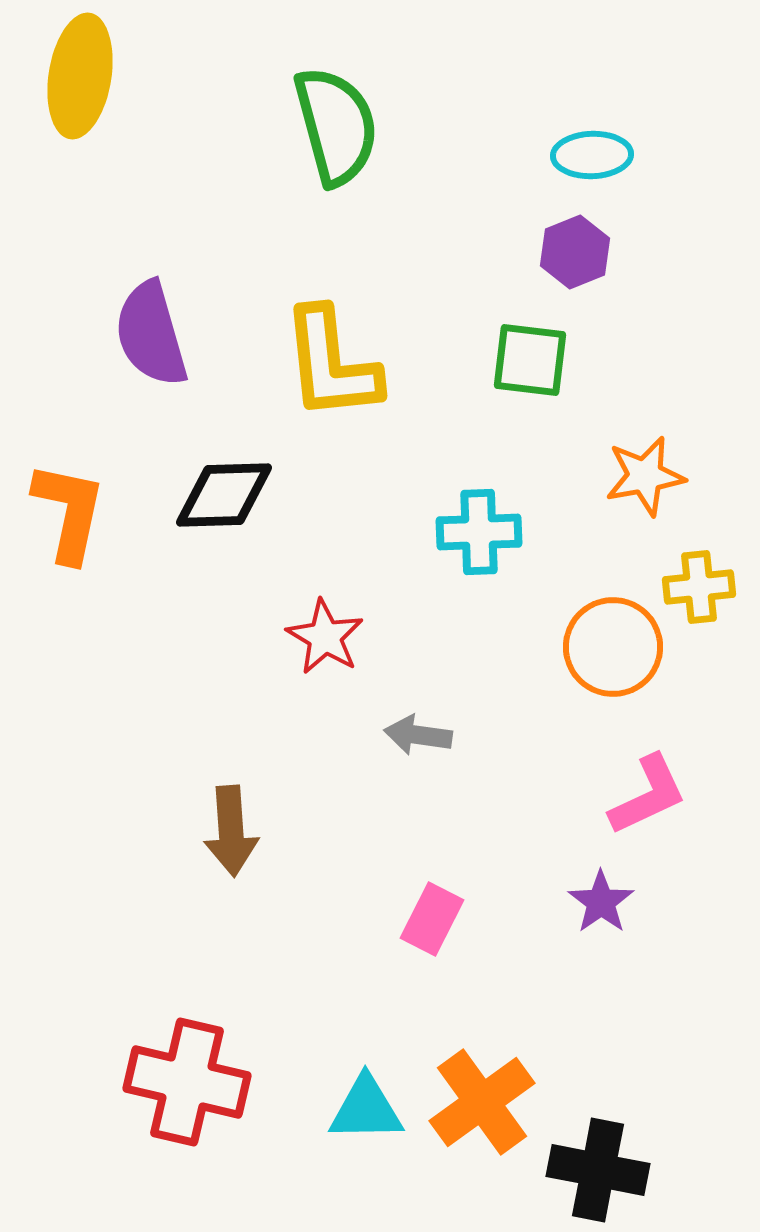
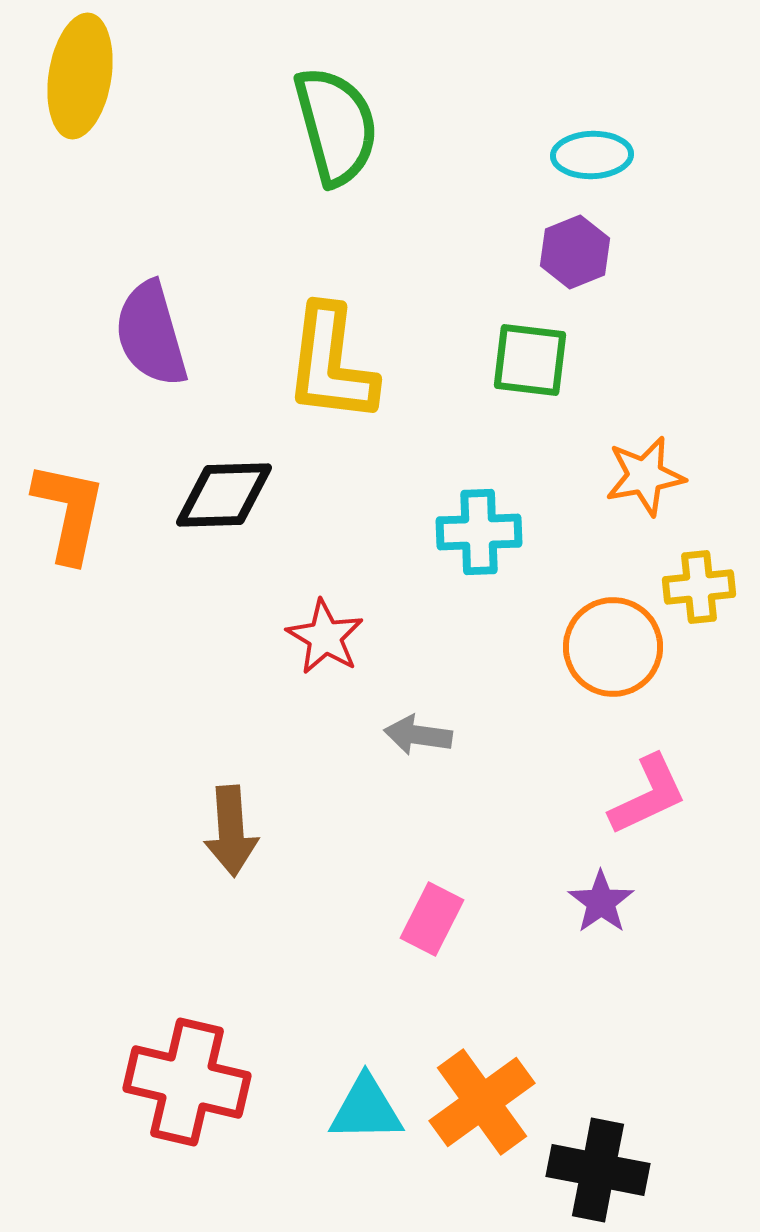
yellow L-shape: rotated 13 degrees clockwise
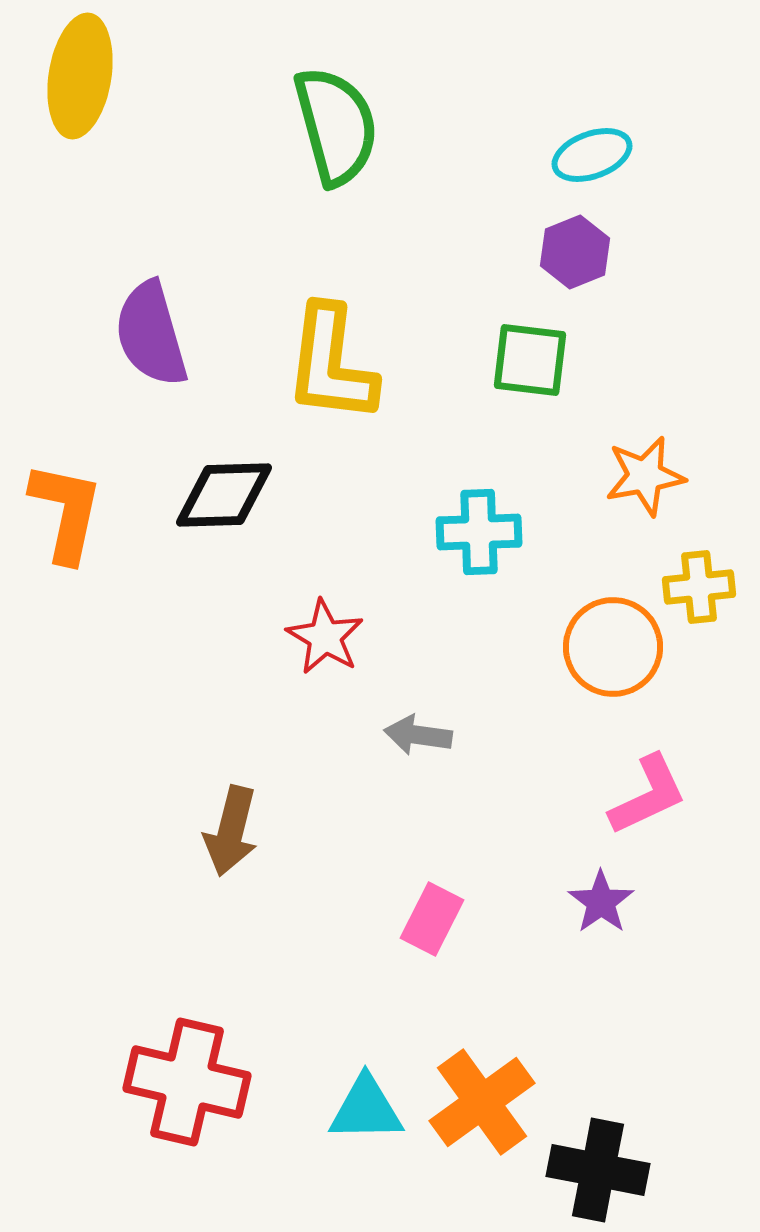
cyan ellipse: rotated 18 degrees counterclockwise
orange L-shape: moved 3 px left
brown arrow: rotated 18 degrees clockwise
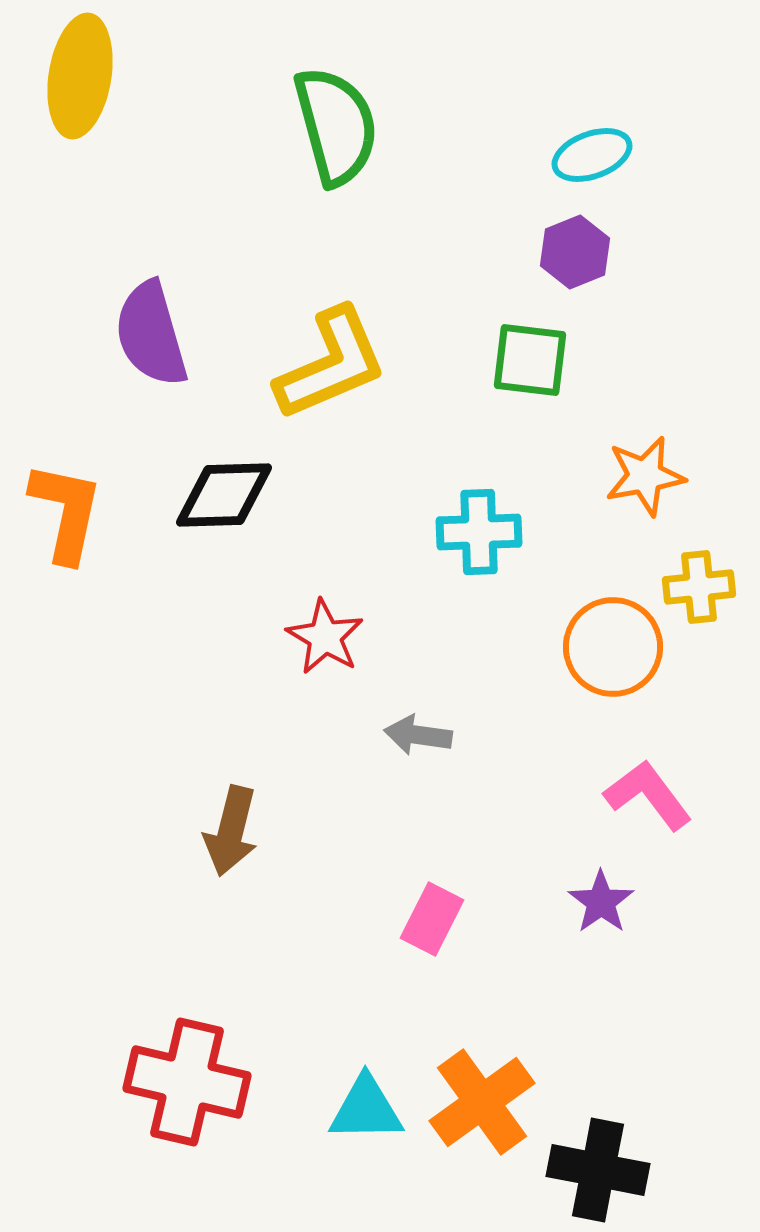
yellow L-shape: rotated 120 degrees counterclockwise
pink L-shape: rotated 102 degrees counterclockwise
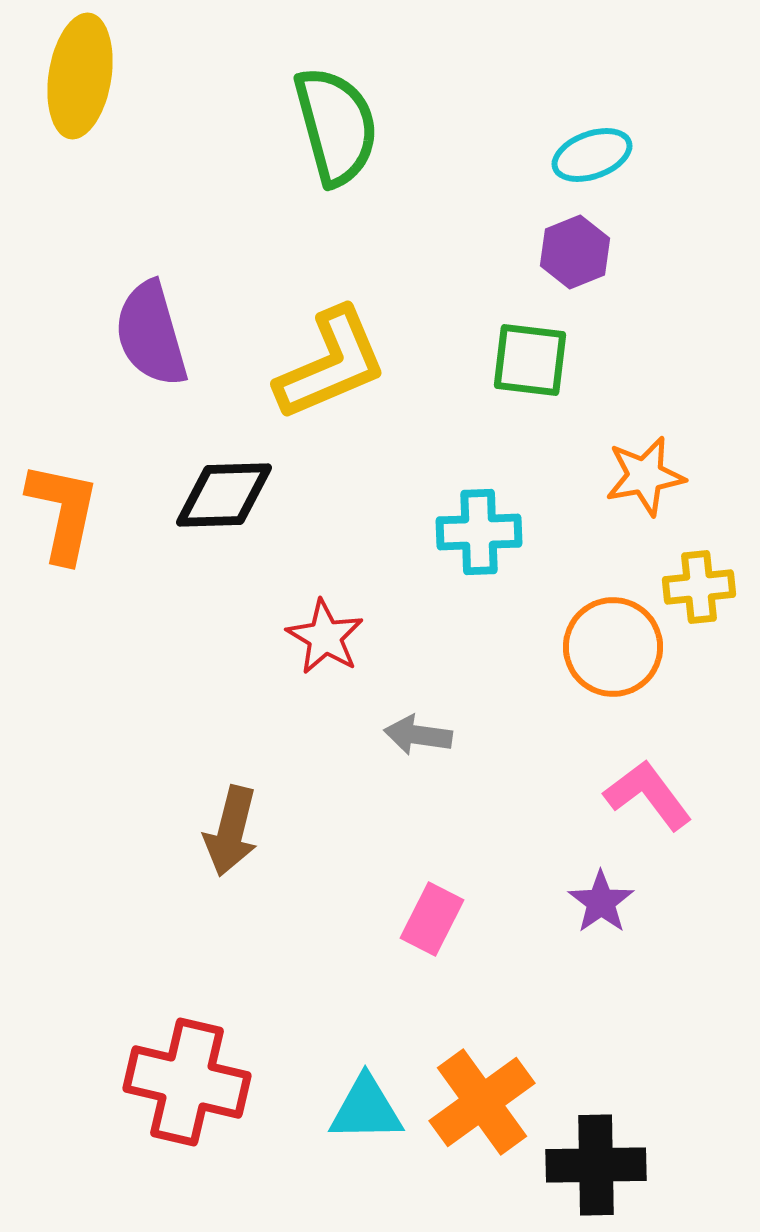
orange L-shape: moved 3 px left
black cross: moved 2 px left, 5 px up; rotated 12 degrees counterclockwise
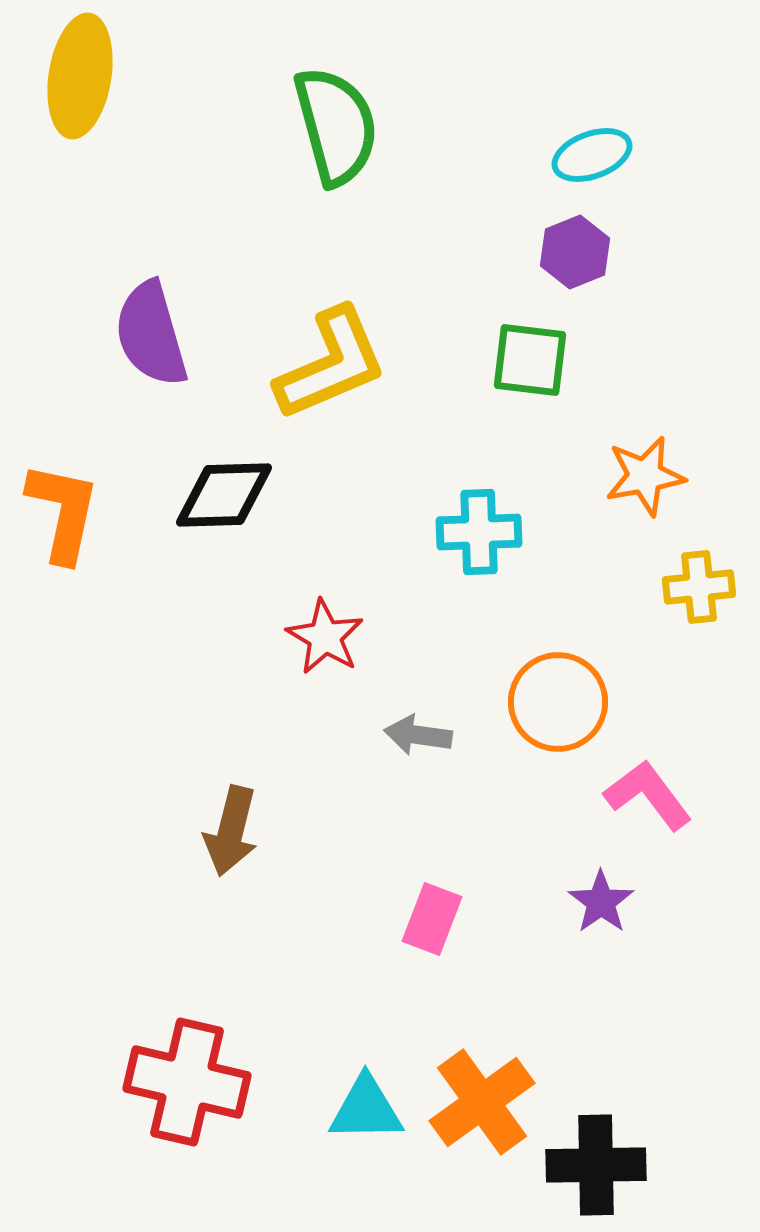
orange circle: moved 55 px left, 55 px down
pink rectangle: rotated 6 degrees counterclockwise
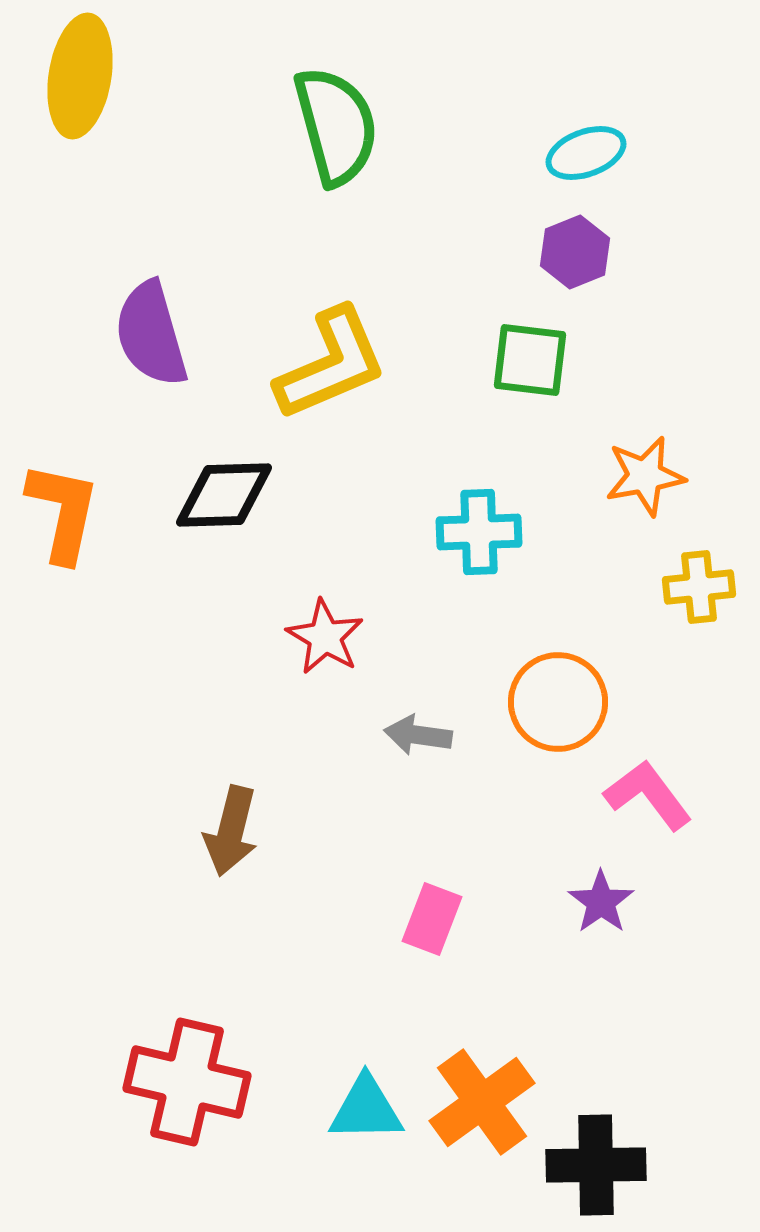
cyan ellipse: moved 6 px left, 2 px up
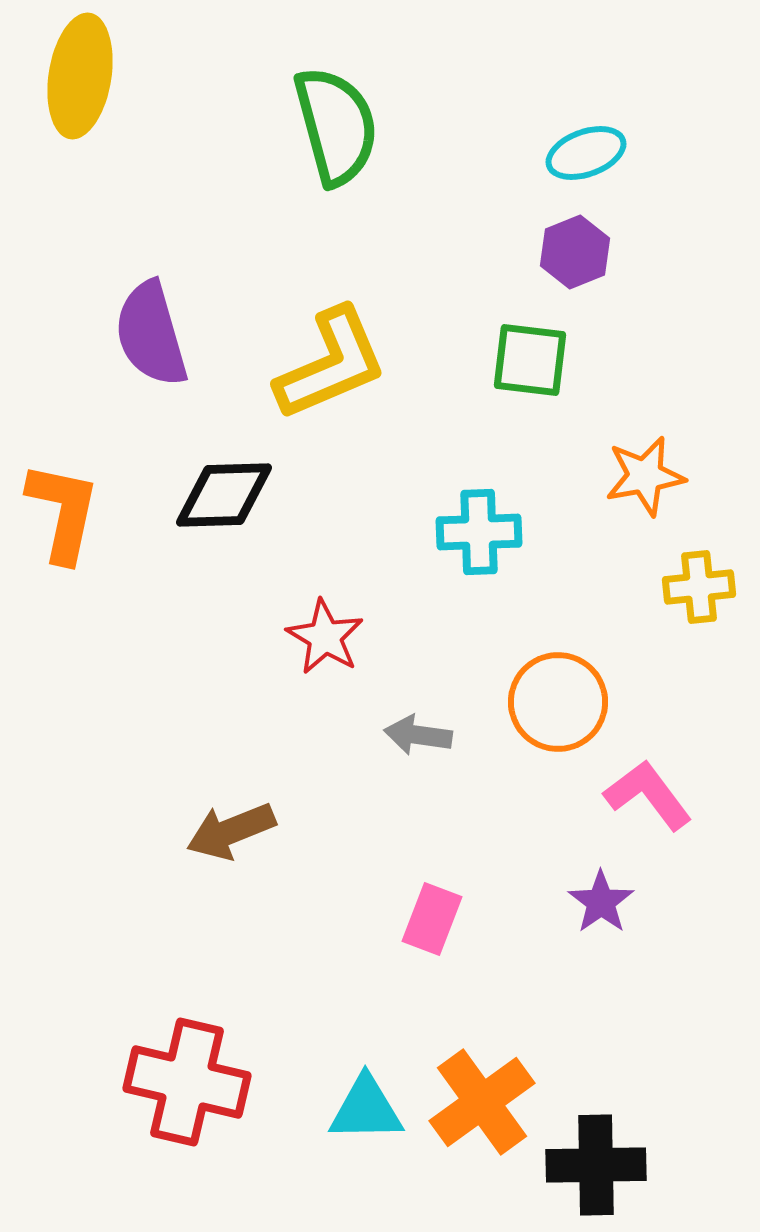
brown arrow: rotated 54 degrees clockwise
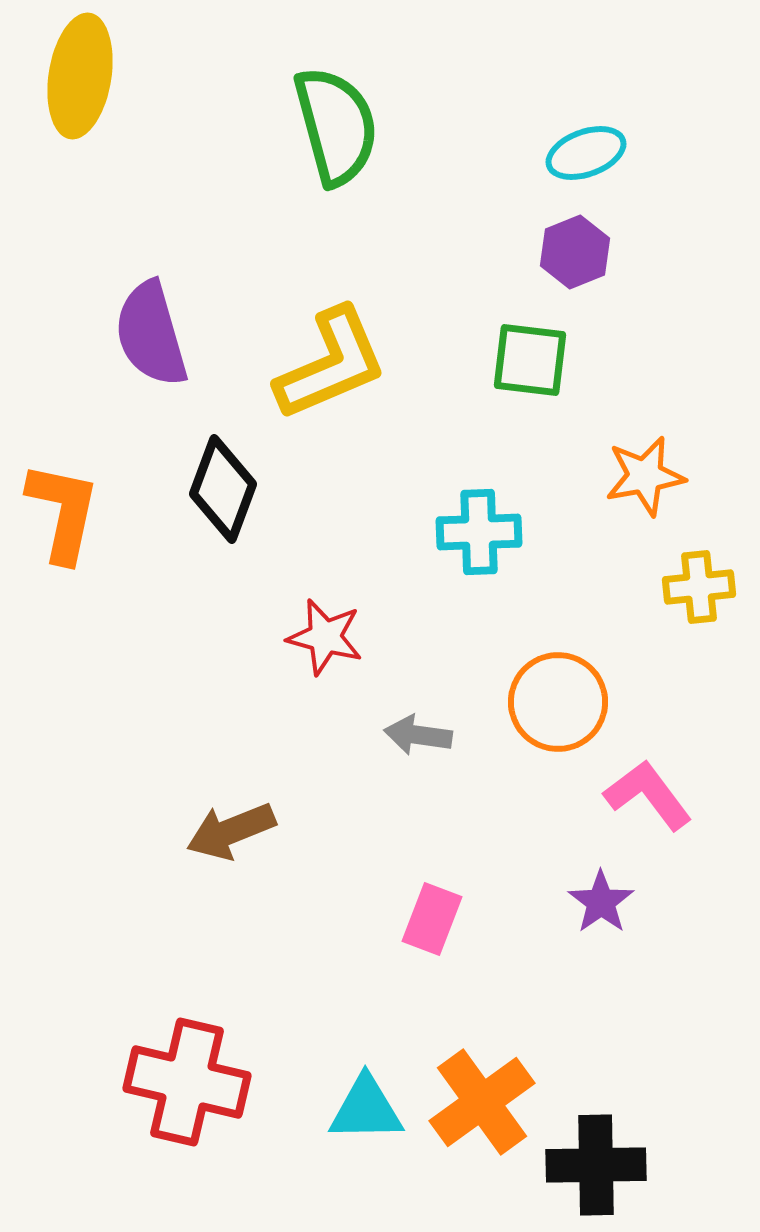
black diamond: moved 1 px left, 6 px up; rotated 68 degrees counterclockwise
red star: rotated 16 degrees counterclockwise
